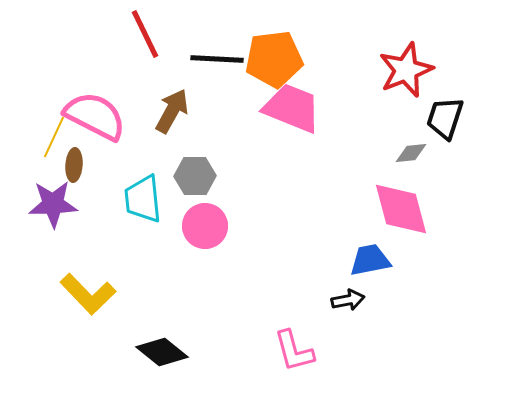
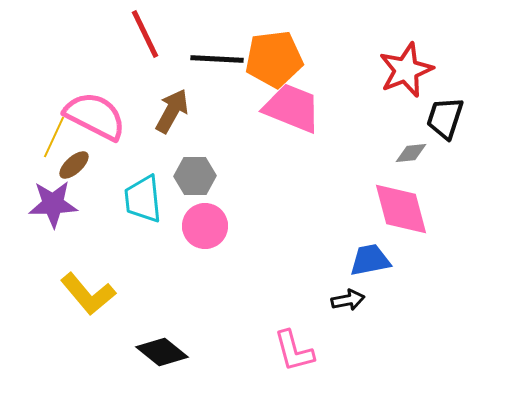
brown ellipse: rotated 44 degrees clockwise
yellow L-shape: rotated 4 degrees clockwise
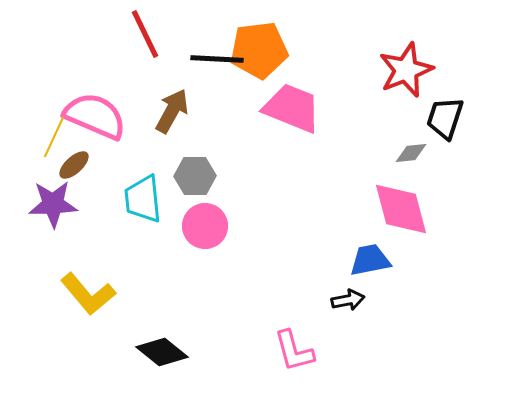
orange pentagon: moved 15 px left, 9 px up
pink semicircle: rotated 4 degrees counterclockwise
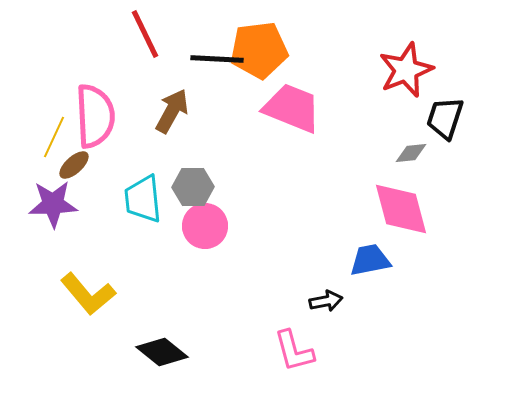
pink semicircle: rotated 64 degrees clockwise
gray hexagon: moved 2 px left, 11 px down
black arrow: moved 22 px left, 1 px down
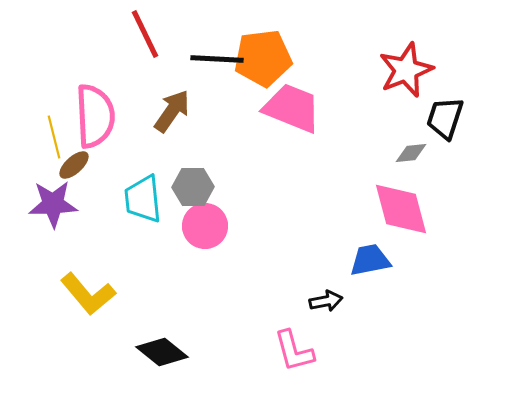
orange pentagon: moved 4 px right, 8 px down
brown arrow: rotated 6 degrees clockwise
yellow line: rotated 39 degrees counterclockwise
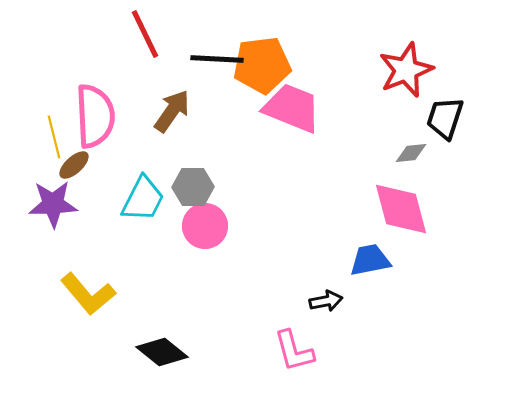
orange pentagon: moved 1 px left, 7 px down
cyan trapezoid: rotated 147 degrees counterclockwise
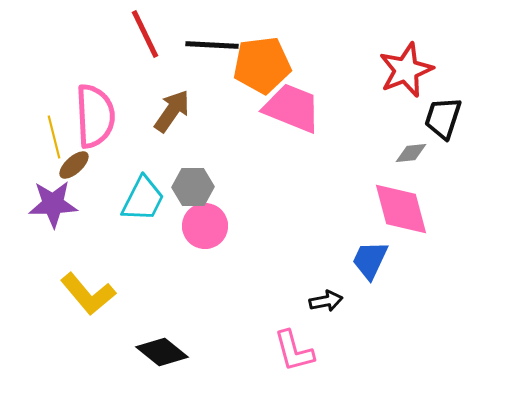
black line: moved 5 px left, 14 px up
black trapezoid: moved 2 px left
blue trapezoid: rotated 54 degrees counterclockwise
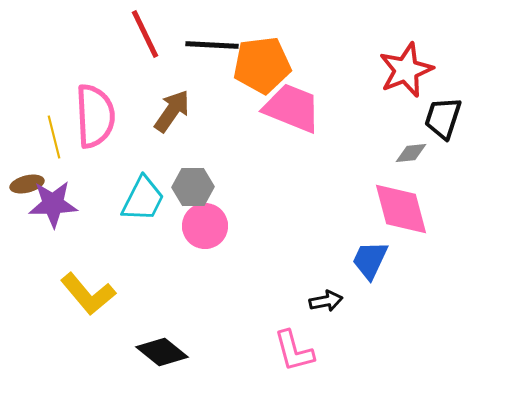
brown ellipse: moved 47 px left, 19 px down; rotated 28 degrees clockwise
